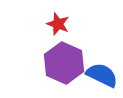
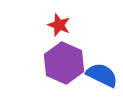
red star: moved 1 px right, 1 px down
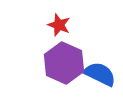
blue semicircle: moved 2 px left, 1 px up
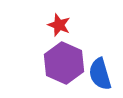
blue semicircle: rotated 132 degrees counterclockwise
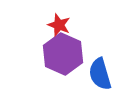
purple hexagon: moved 1 px left, 9 px up
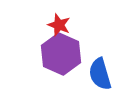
purple hexagon: moved 2 px left
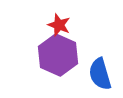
purple hexagon: moved 3 px left, 1 px down
